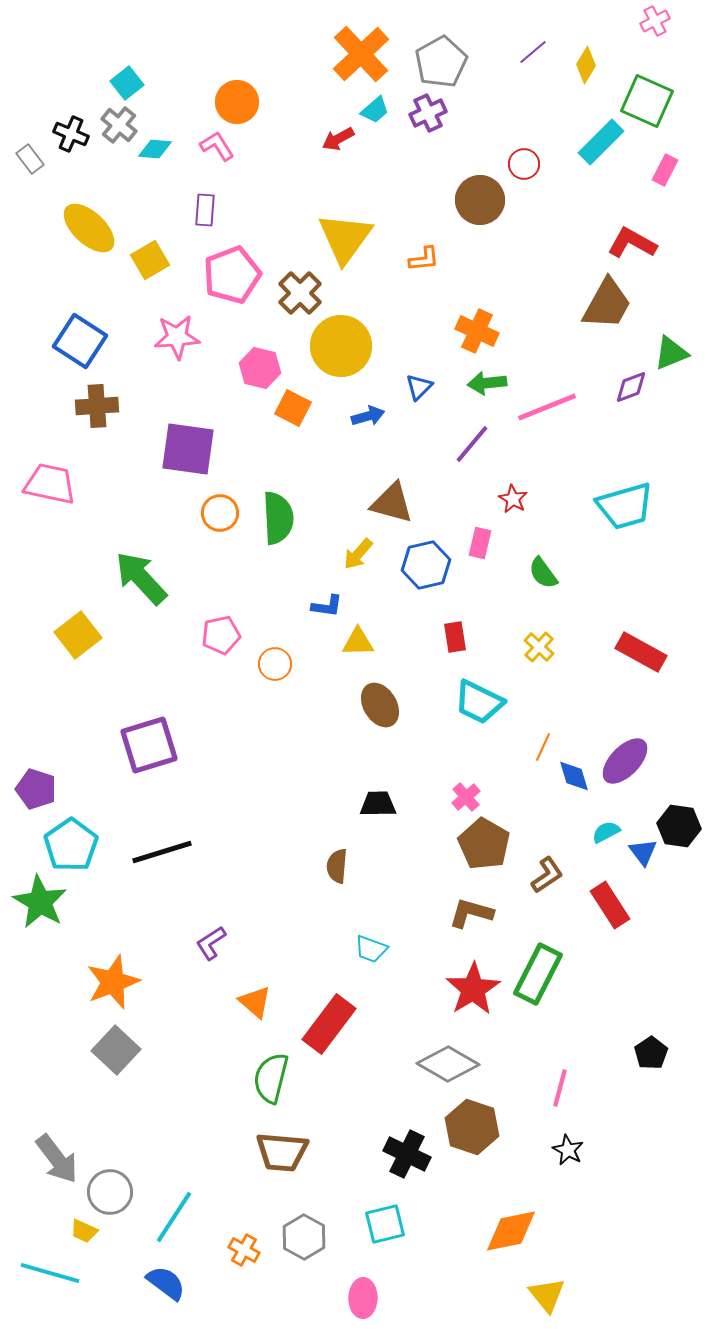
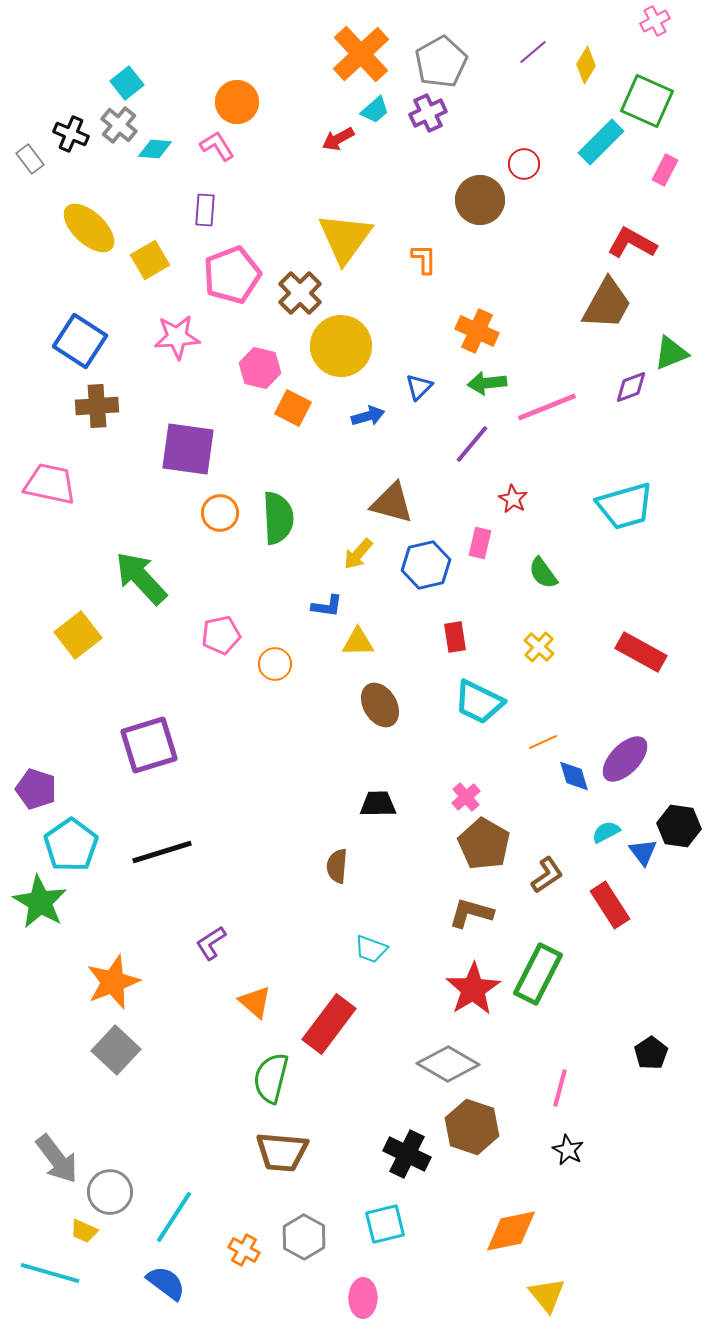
orange L-shape at (424, 259): rotated 84 degrees counterclockwise
orange line at (543, 747): moved 5 px up; rotated 40 degrees clockwise
purple ellipse at (625, 761): moved 2 px up
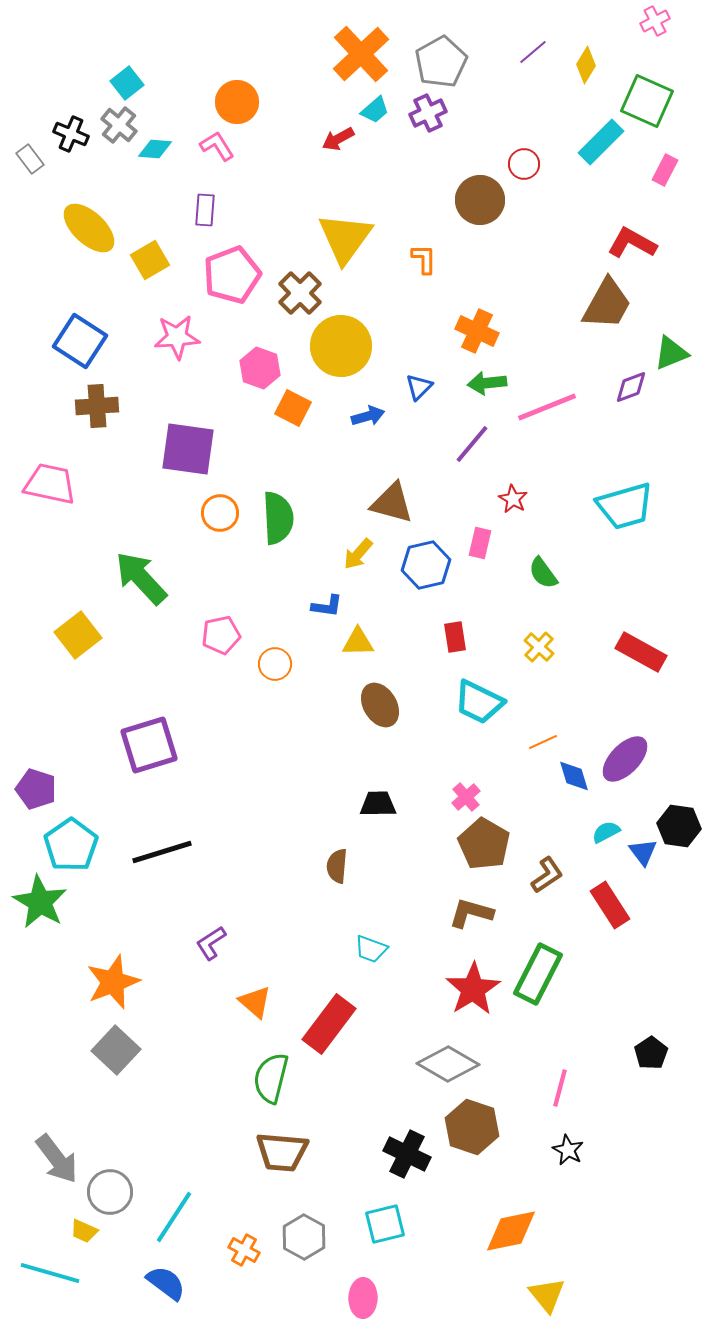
pink hexagon at (260, 368): rotated 6 degrees clockwise
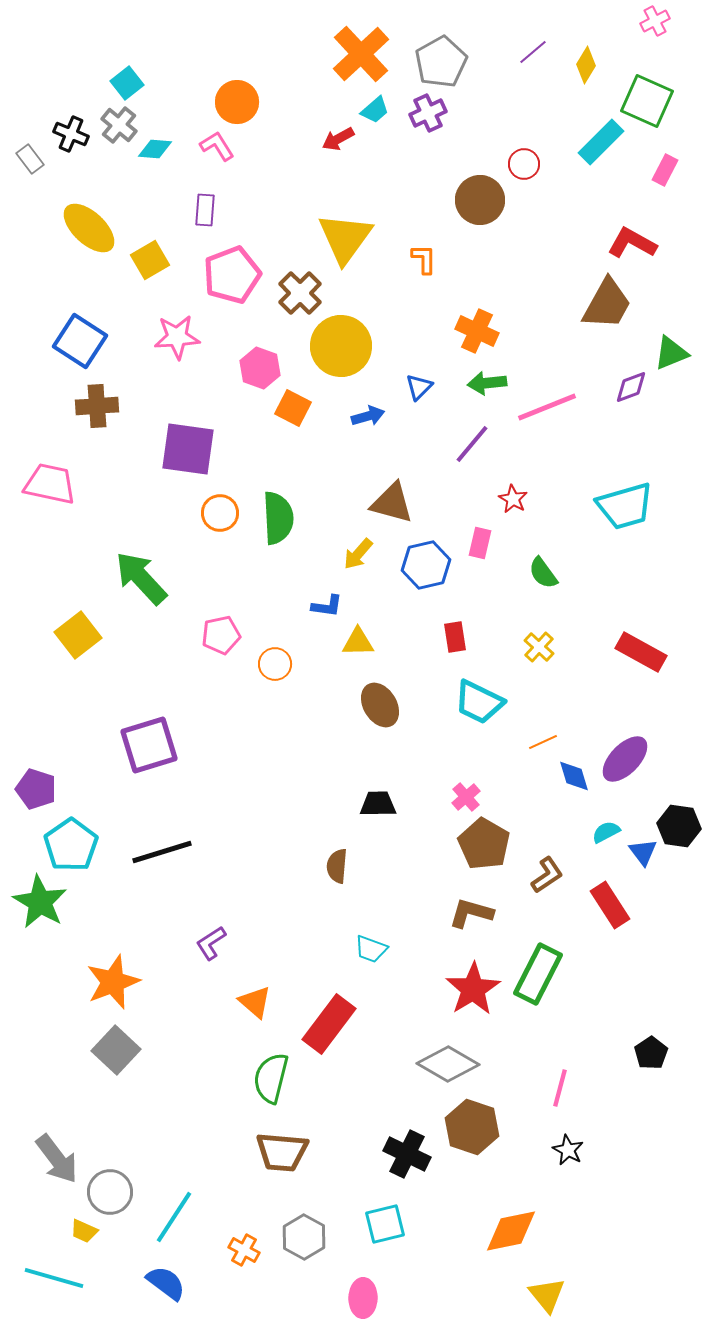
cyan line at (50, 1273): moved 4 px right, 5 px down
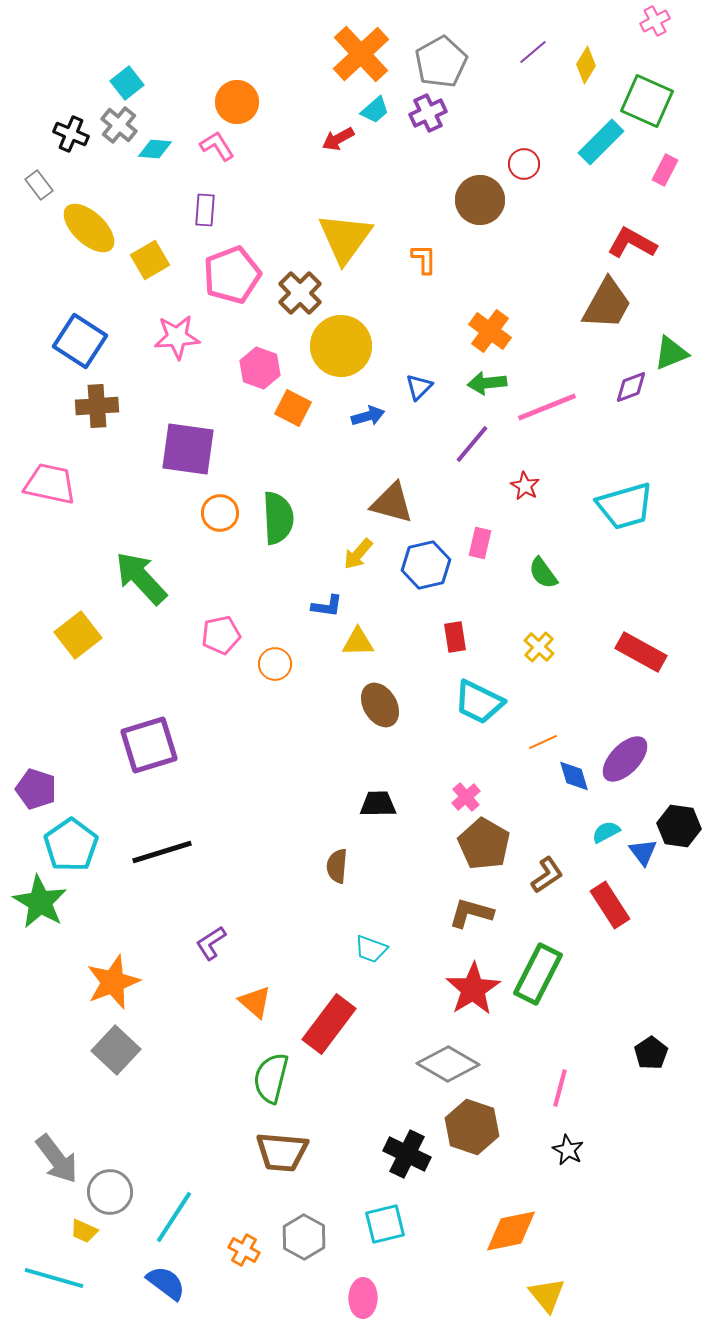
gray rectangle at (30, 159): moved 9 px right, 26 px down
orange cross at (477, 331): moved 13 px right; rotated 12 degrees clockwise
red star at (513, 499): moved 12 px right, 13 px up
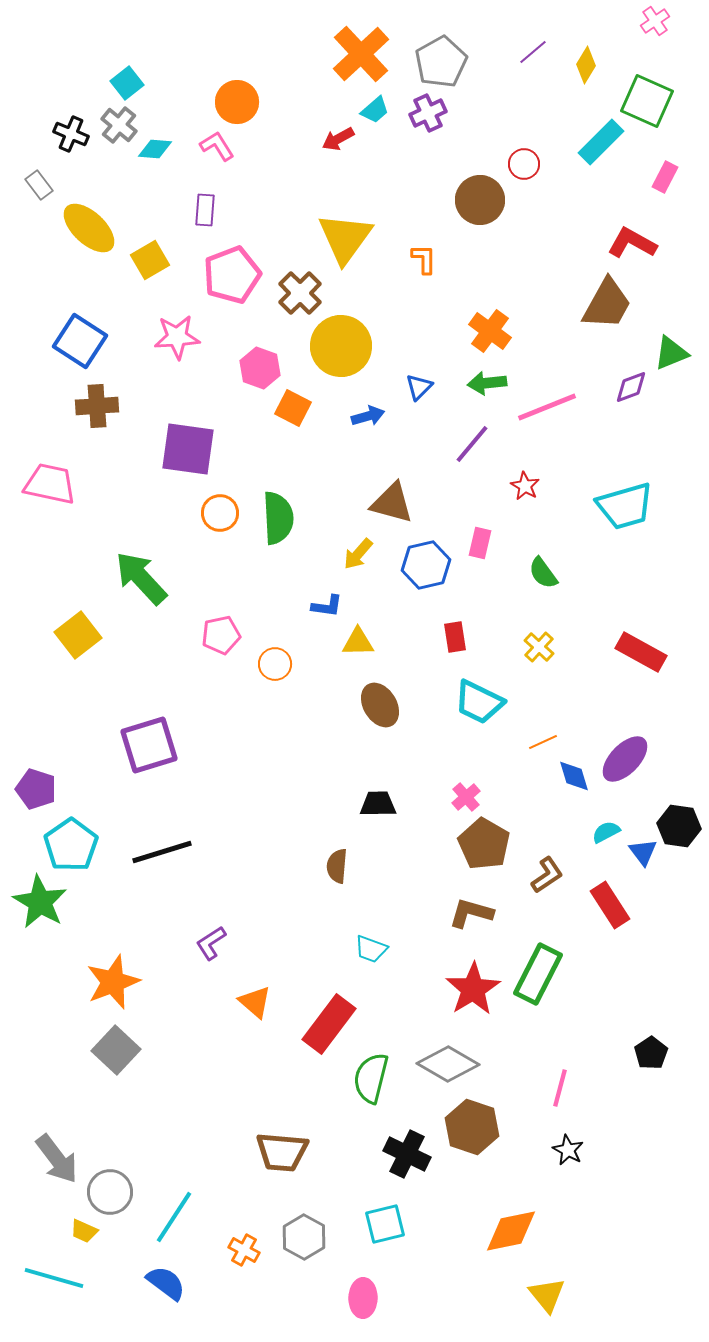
pink cross at (655, 21): rotated 8 degrees counterclockwise
pink rectangle at (665, 170): moved 7 px down
green semicircle at (271, 1078): moved 100 px right
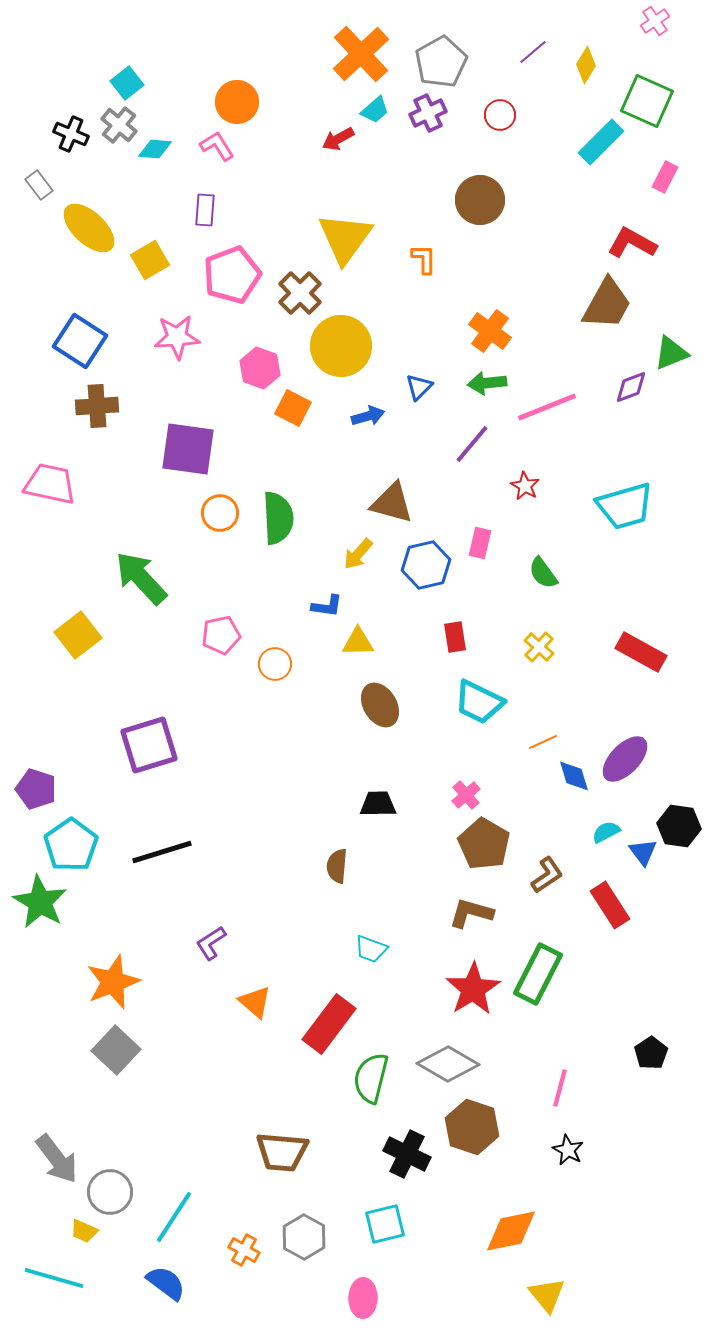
red circle at (524, 164): moved 24 px left, 49 px up
pink cross at (466, 797): moved 2 px up
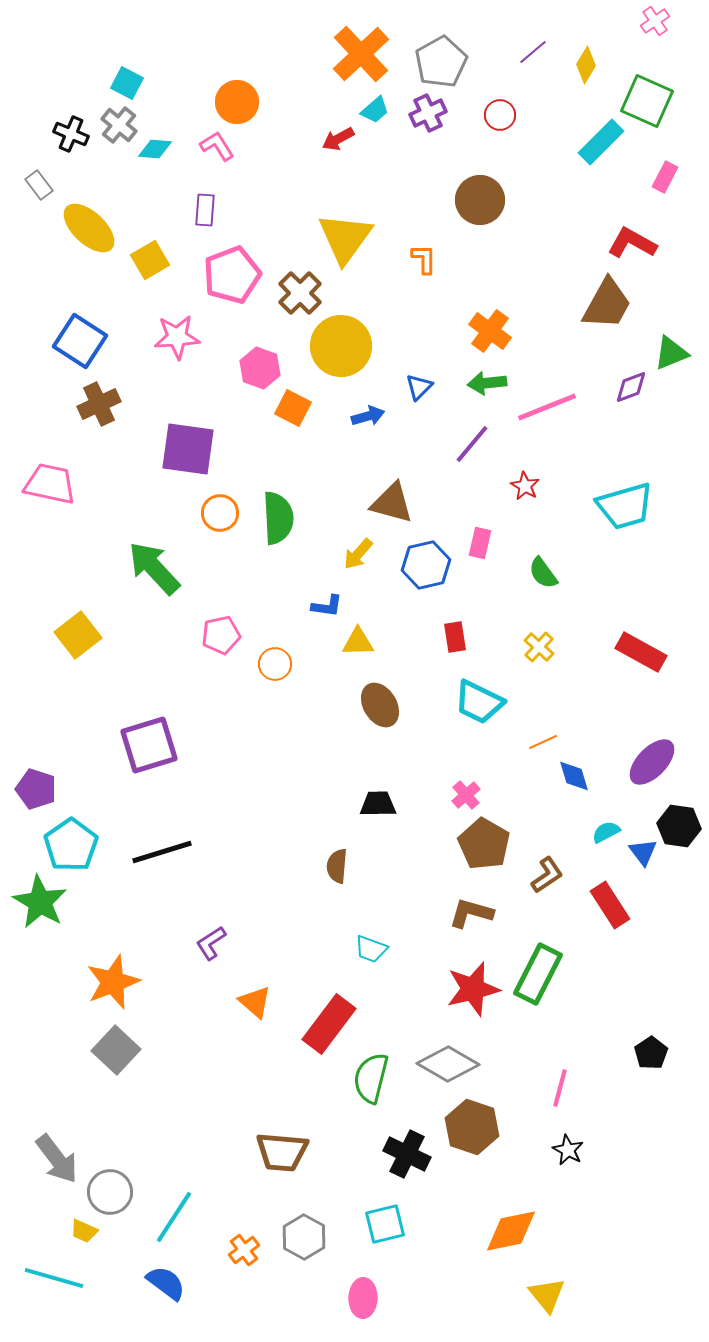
cyan square at (127, 83): rotated 24 degrees counterclockwise
brown cross at (97, 406): moved 2 px right, 2 px up; rotated 21 degrees counterclockwise
green arrow at (141, 578): moved 13 px right, 10 px up
purple ellipse at (625, 759): moved 27 px right, 3 px down
red star at (473, 989): rotated 18 degrees clockwise
orange cross at (244, 1250): rotated 24 degrees clockwise
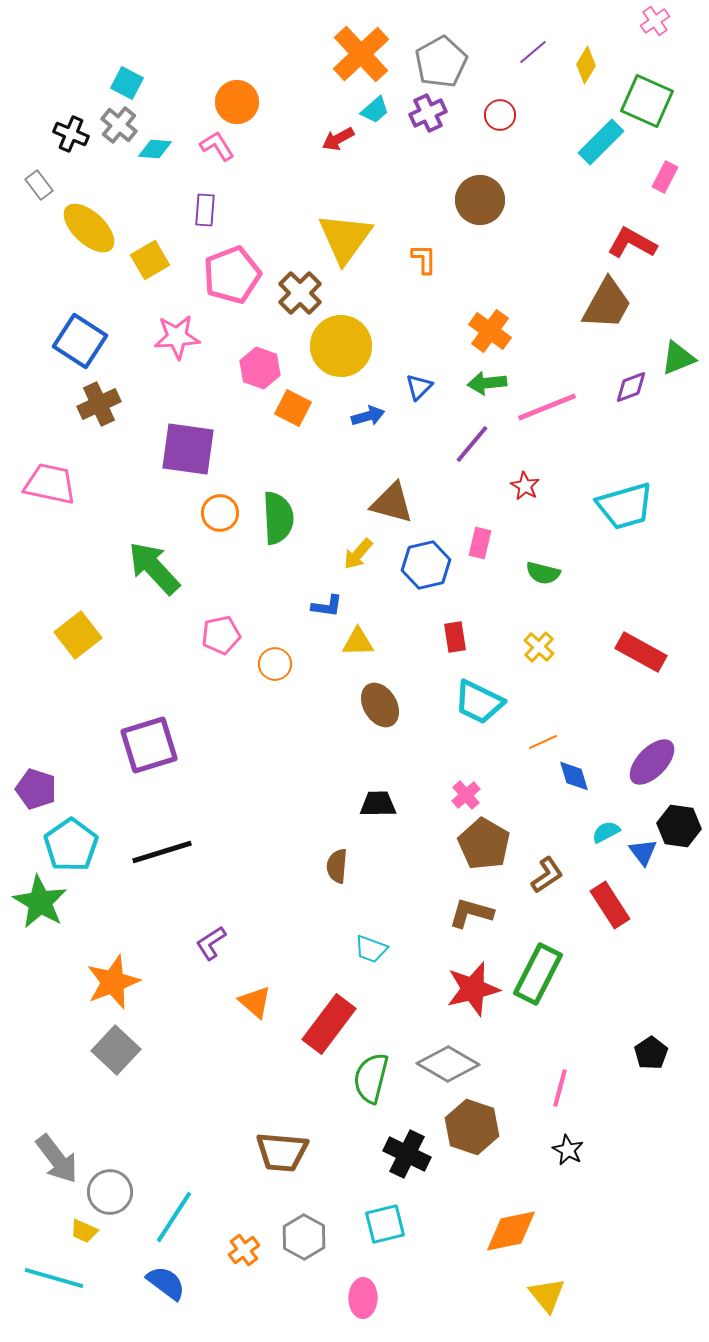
green triangle at (671, 353): moved 7 px right, 5 px down
green semicircle at (543, 573): rotated 40 degrees counterclockwise
